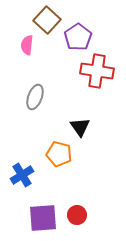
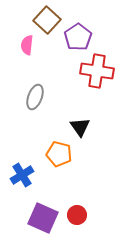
purple square: rotated 28 degrees clockwise
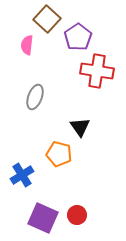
brown square: moved 1 px up
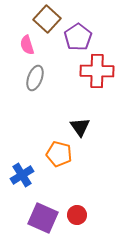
pink semicircle: rotated 24 degrees counterclockwise
red cross: rotated 8 degrees counterclockwise
gray ellipse: moved 19 px up
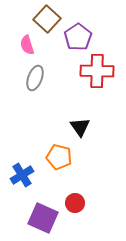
orange pentagon: moved 3 px down
red circle: moved 2 px left, 12 px up
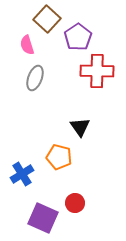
blue cross: moved 1 px up
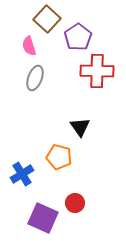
pink semicircle: moved 2 px right, 1 px down
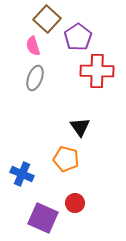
pink semicircle: moved 4 px right
orange pentagon: moved 7 px right, 2 px down
blue cross: rotated 35 degrees counterclockwise
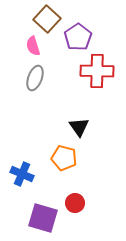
black triangle: moved 1 px left
orange pentagon: moved 2 px left, 1 px up
purple square: rotated 8 degrees counterclockwise
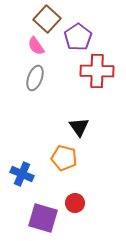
pink semicircle: moved 3 px right; rotated 18 degrees counterclockwise
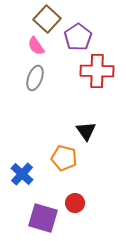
black triangle: moved 7 px right, 4 px down
blue cross: rotated 20 degrees clockwise
